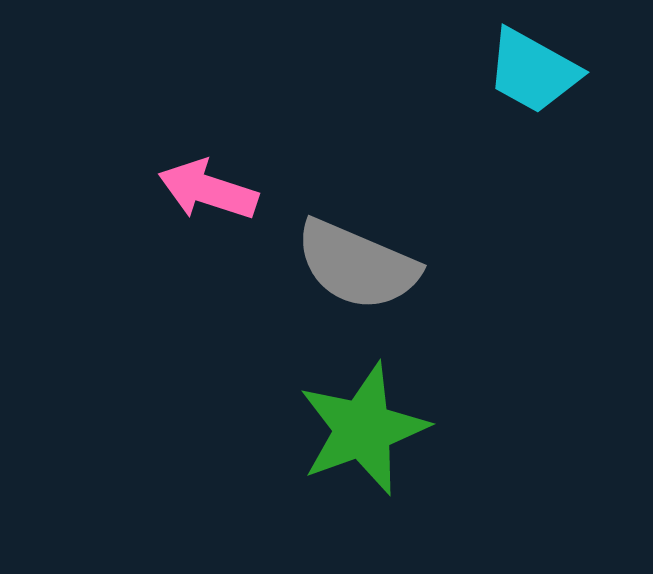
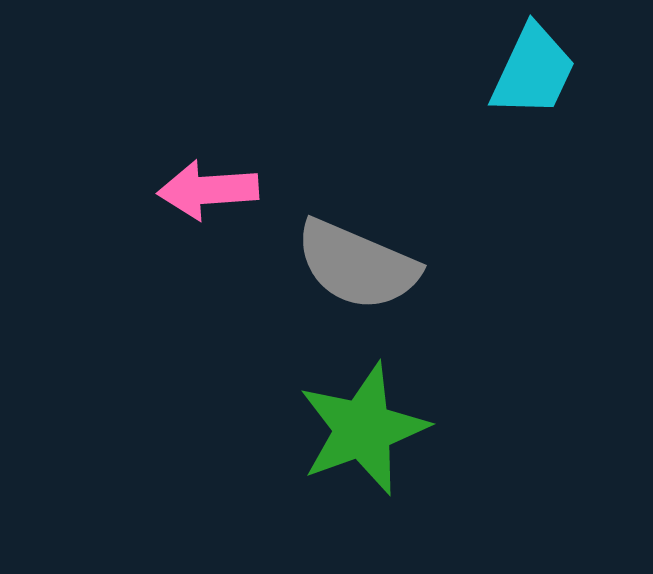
cyan trapezoid: rotated 94 degrees counterclockwise
pink arrow: rotated 22 degrees counterclockwise
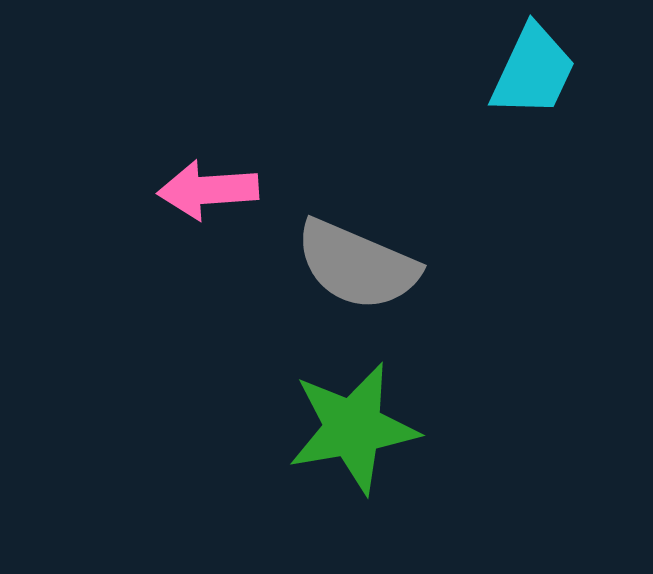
green star: moved 10 px left, 1 px up; rotated 10 degrees clockwise
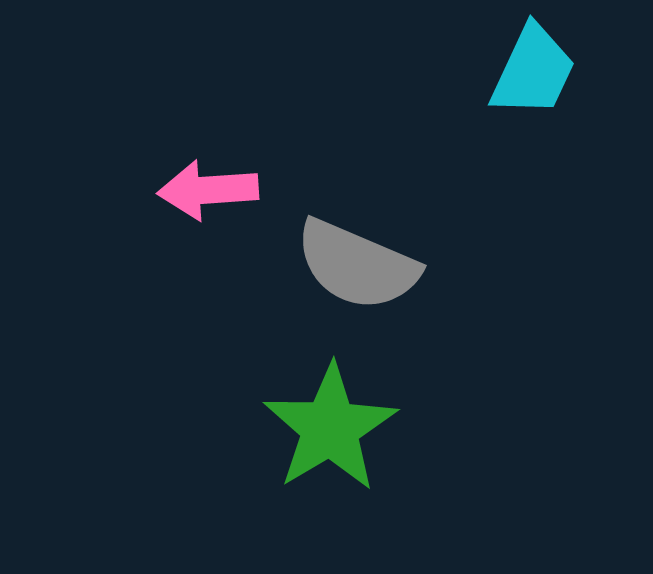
green star: moved 23 px left; rotated 21 degrees counterclockwise
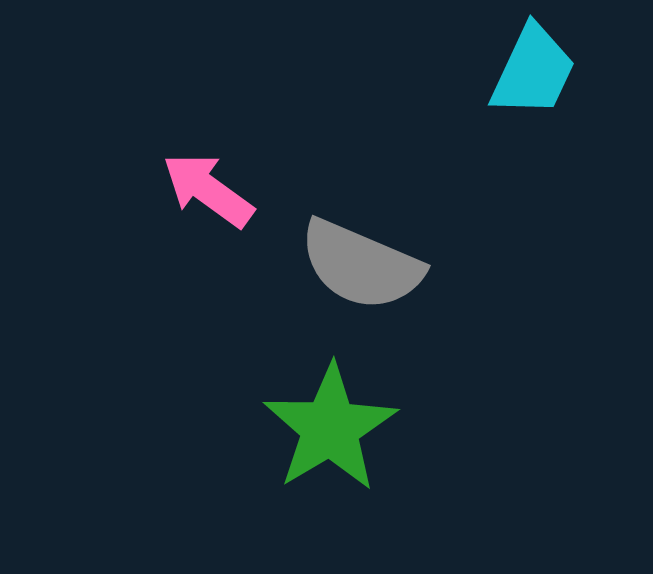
pink arrow: rotated 40 degrees clockwise
gray semicircle: moved 4 px right
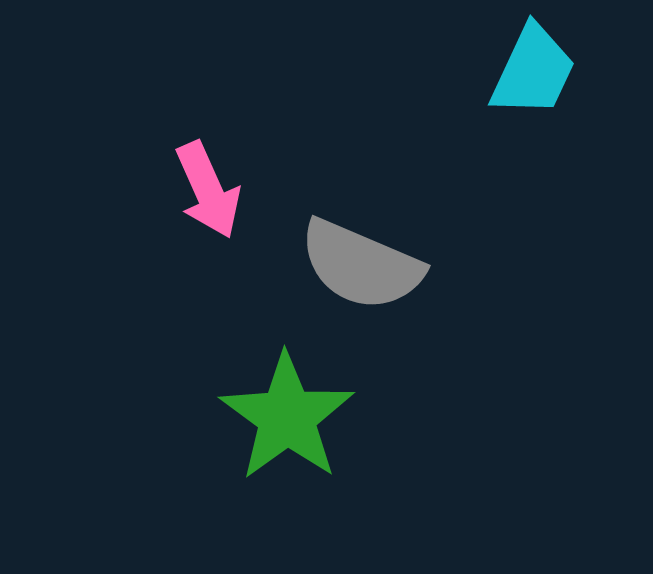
pink arrow: rotated 150 degrees counterclockwise
green star: moved 43 px left, 11 px up; rotated 5 degrees counterclockwise
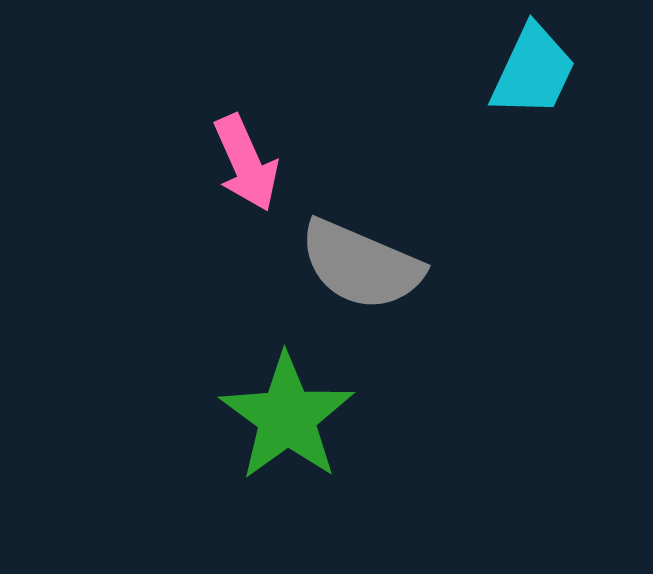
pink arrow: moved 38 px right, 27 px up
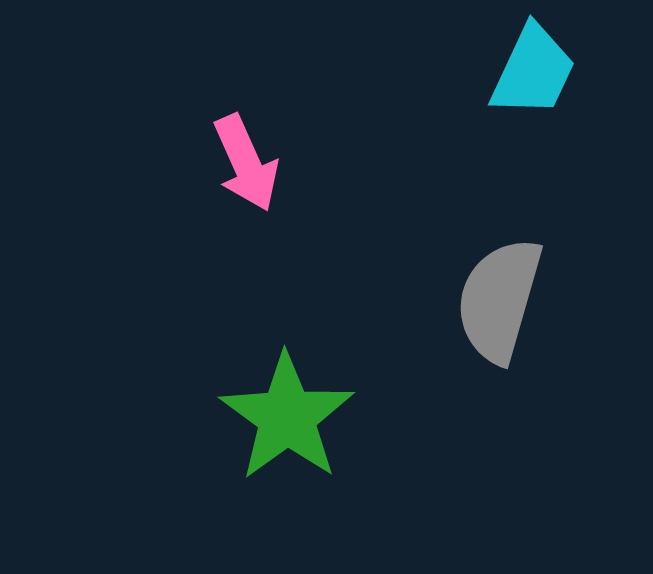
gray semicircle: moved 138 px right, 35 px down; rotated 83 degrees clockwise
